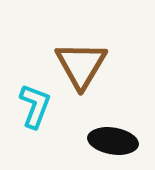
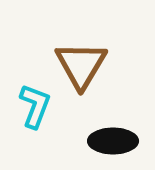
black ellipse: rotated 9 degrees counterclockwise
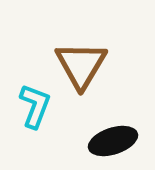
black ellipse: rotated 18 degrees counterclockwise
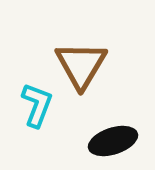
cyan L-shape: moved 2 px right, 1 px up
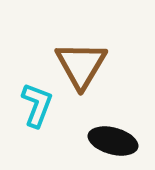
black ellipse: rotated 33 degrees clockwise
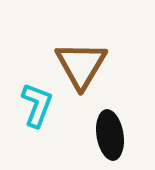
black ellipse: moved 3 px left, 6 px up; rotated 66 degrees clockwise
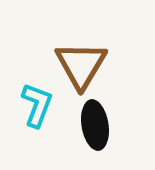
black ellipse: moved 15 px left, 10 px up
